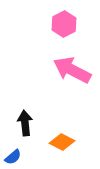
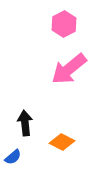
pink arrow: moved 3 px left, 1 px up; rotated 66 degrees counterclockwise
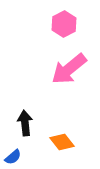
orange diamond: rotated 25 degrees clockwise
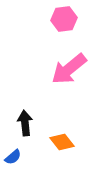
pink hexagon: moved 5 px up; rotated 20 degrees clockwise
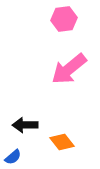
black arrow: moved 2 px down; rotated 85 degrees counterclockwise
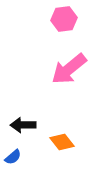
black arrow: moved 2 px left
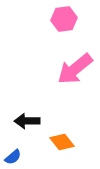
pink arrow: moved 6 px right
black arrow: moved 4 px right, 4 px up
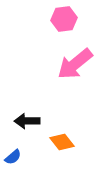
pink arrow: moved 5 px up
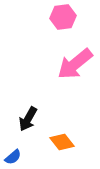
pink hexagon: moved 1 px left, 2 px up
black arrow: moved 1 px right, 2 px up; rotated 60 degrees counterclockwise
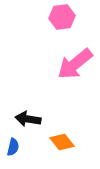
pink hexagon: moved 1 px left
black arrow: rotated 70 degrees clockwise
blue semicircle: moved 10 px up; rotated 36 degrees counterclockwise
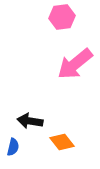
black arrow: moved 2 px right, 2 px down
